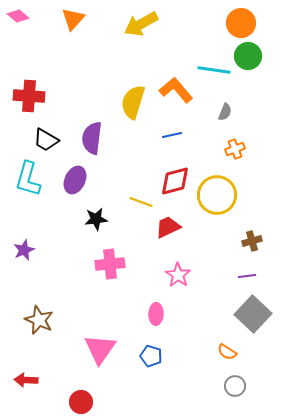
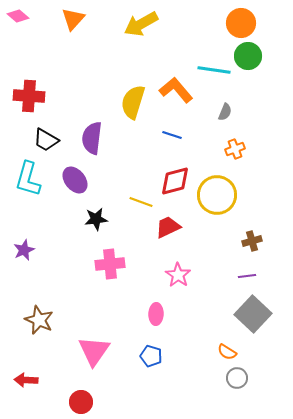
blue line: rotated 30 degrees clockwise
purple ellipse: rotated 64 degrees counterclockwise
pink triangle: moved 6 px left, 2 px down
gray circle: moved 2 px right, 8 px up
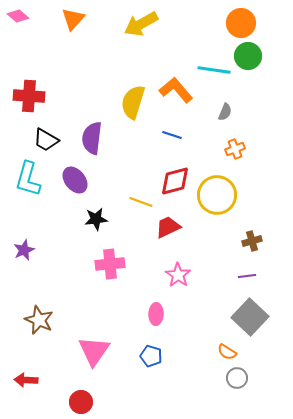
gray square: moved 3 px left, 3 px down
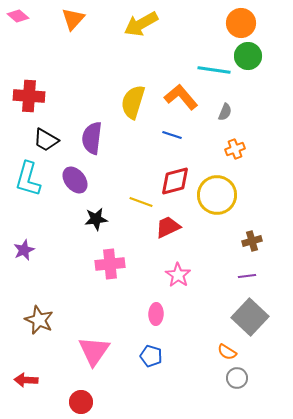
orange L-shape: moved 5 px right, 7 px down
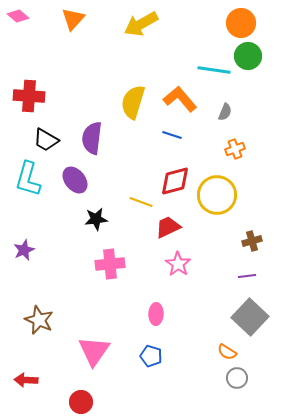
orange L-shape: moved 1 px left, 2 px down
pink star: moved 11 px up
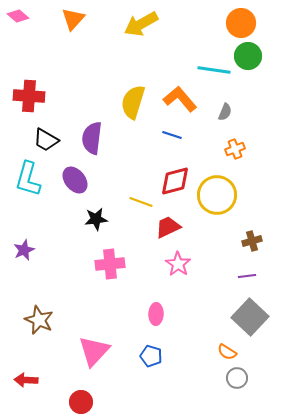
pink triangle: rotated 8 degrees clockwise
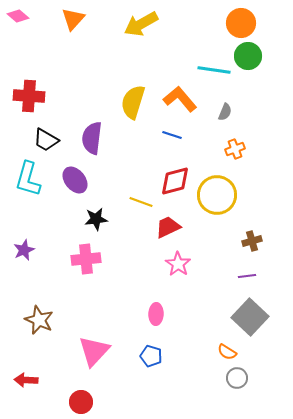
pink cross: moved 24 px left, 5 px up
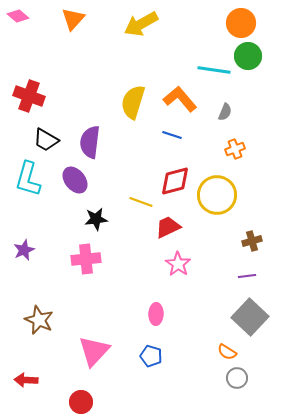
red cross: rotated 16 degrees clockwise
purple semicircle: moved 2 px left, 4 px down
